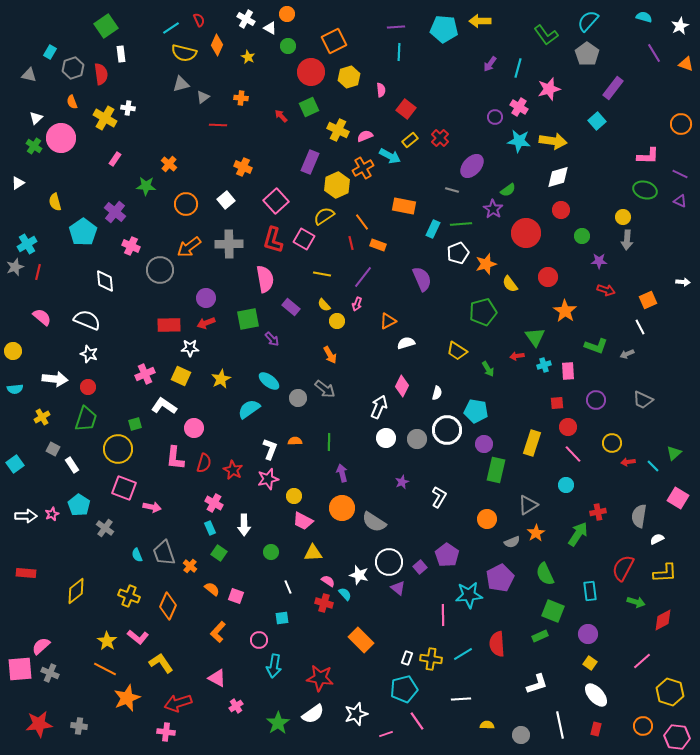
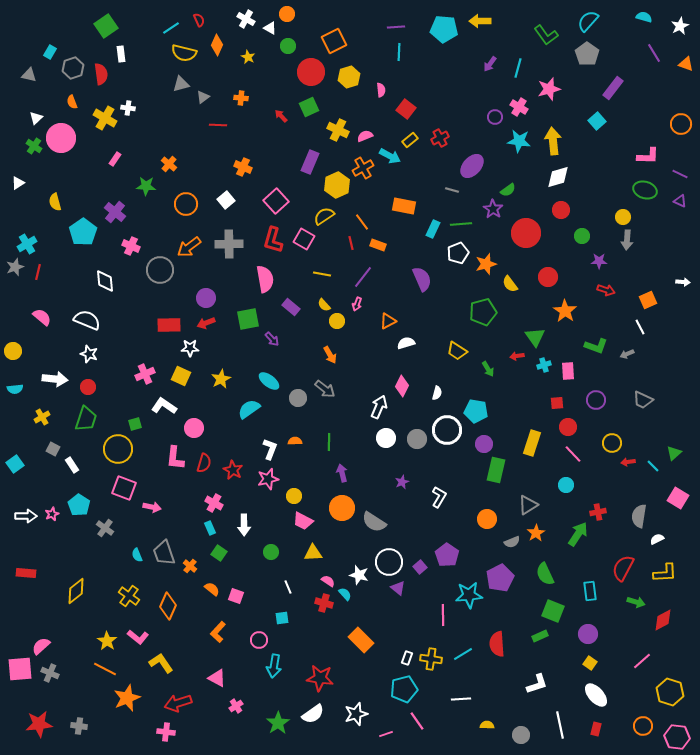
red cross at (440, 138): rotated 18 degrees clockwise
yellow arrow at (553, 141): rotated 104 degrees counterclockwise
yellow cross at (129, 596): rotated 15 degrees clockwise
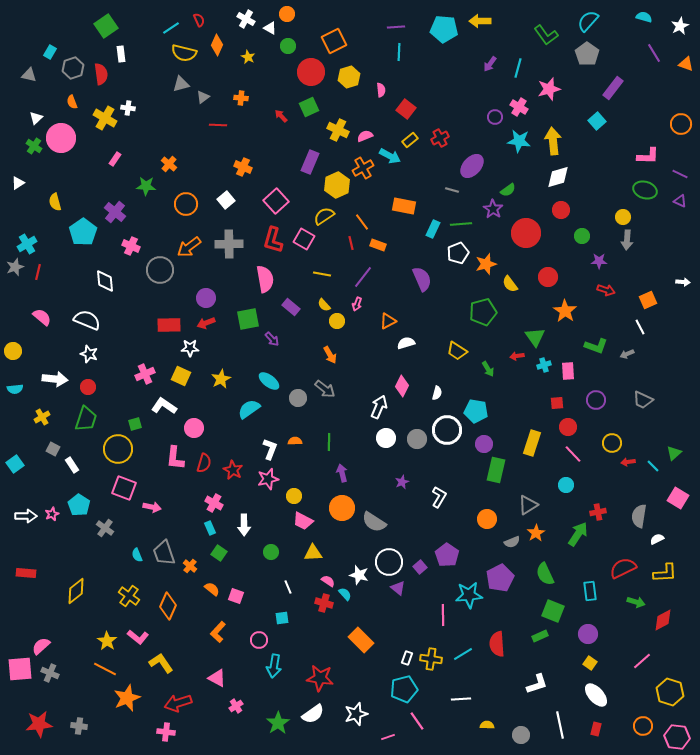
red semicircle at (623, 568): rotated 36 degrees clockwise
pink line at (386, 734): moved 2 px right, 3 px down
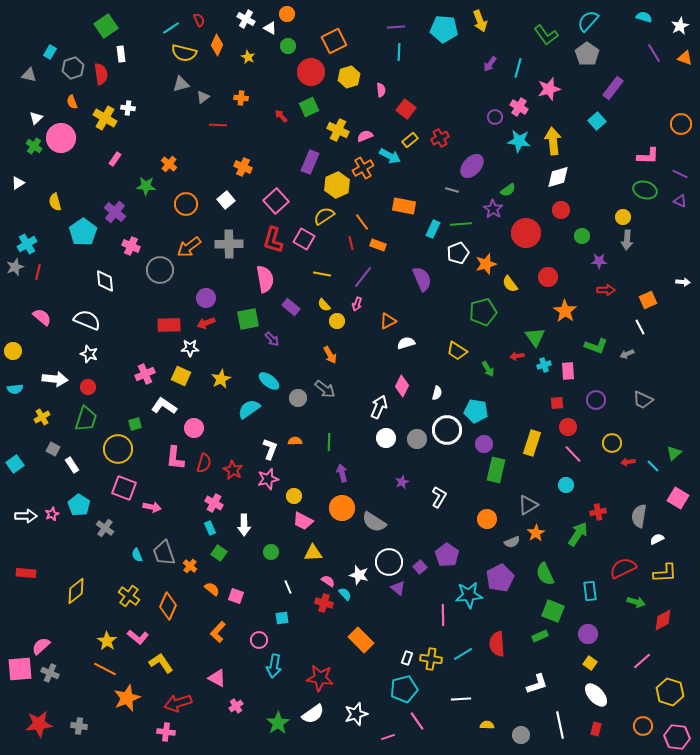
yellow arrow at (480, 21): rotated 110 degrees counterclockwise
orange triangle at (686, 64): moved 1 px left, 6 px up
red arrow at (606, 290): rotated 18 degrees counterclockwise
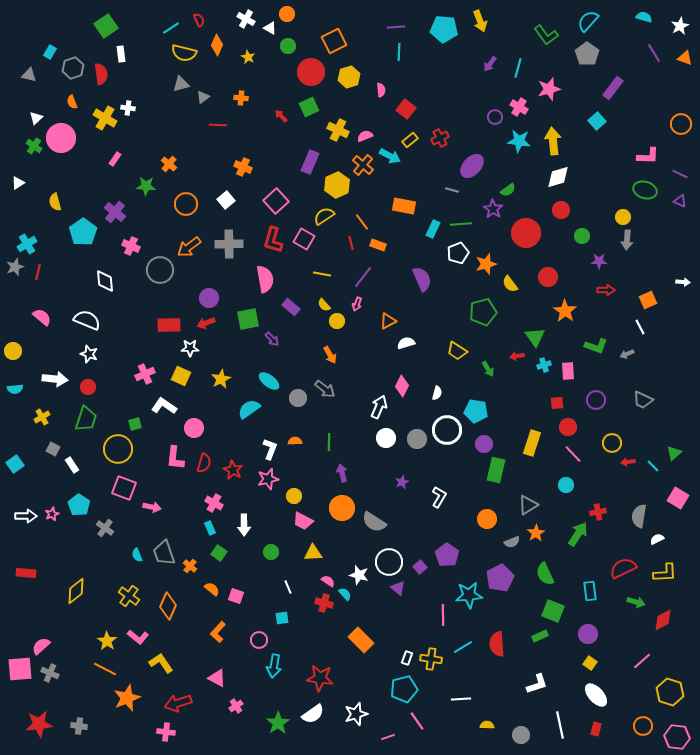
orange cross at (363, 168): moved 3 px up; rotated 20 degrees counterclockwise
purple circle at (206, 298): moved 3 px right
cyan line at (463, 654): moved 7 px up
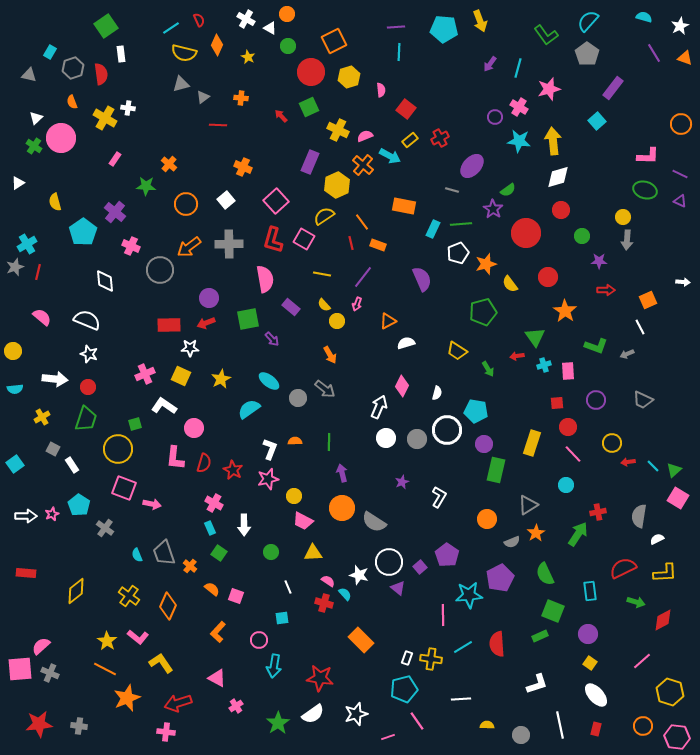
green triangle at (674, 453): moved 17 px down
pink arrow at (152, 507): moved 3 px up
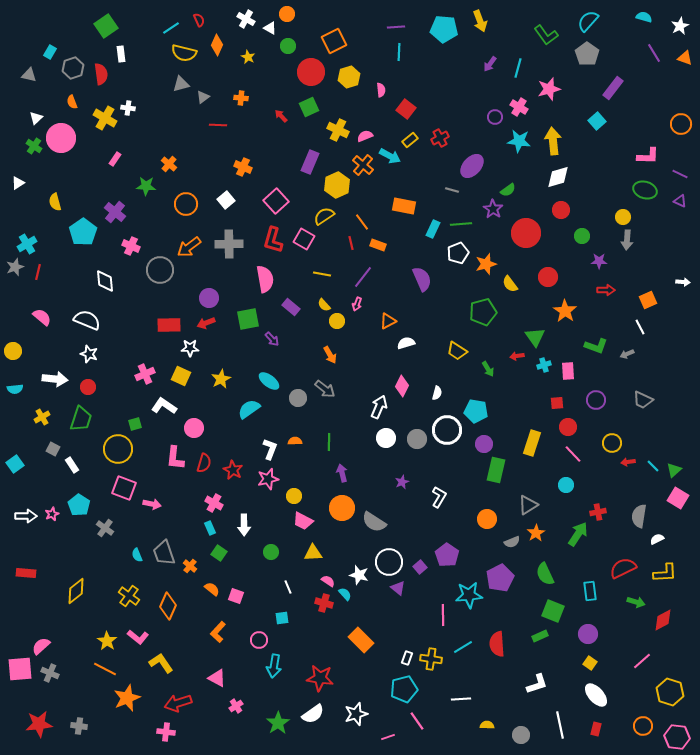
green trapezoid at (86, 419): moved 5 px left
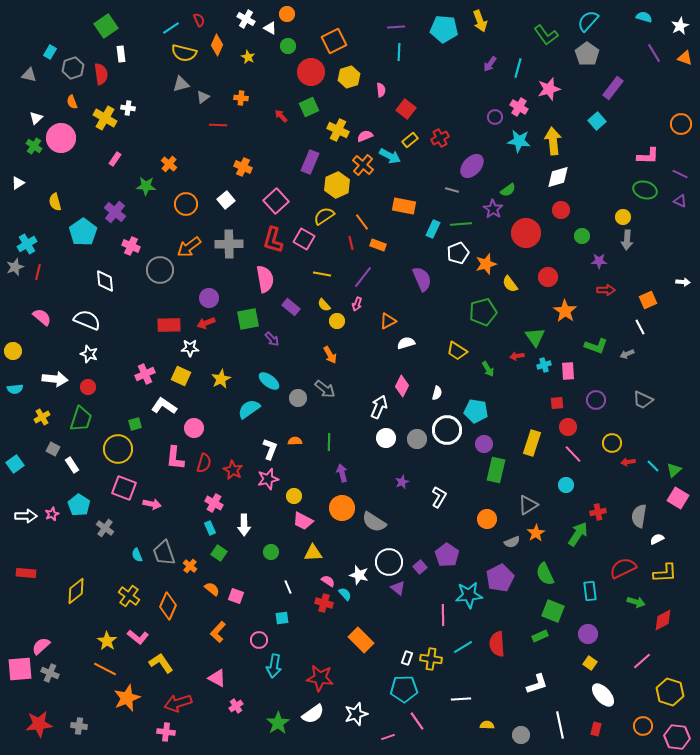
cyan pentagon at (404, 689): rotated 12 degrees clockwise
white ellipse at (596, 695): moved 7 px right
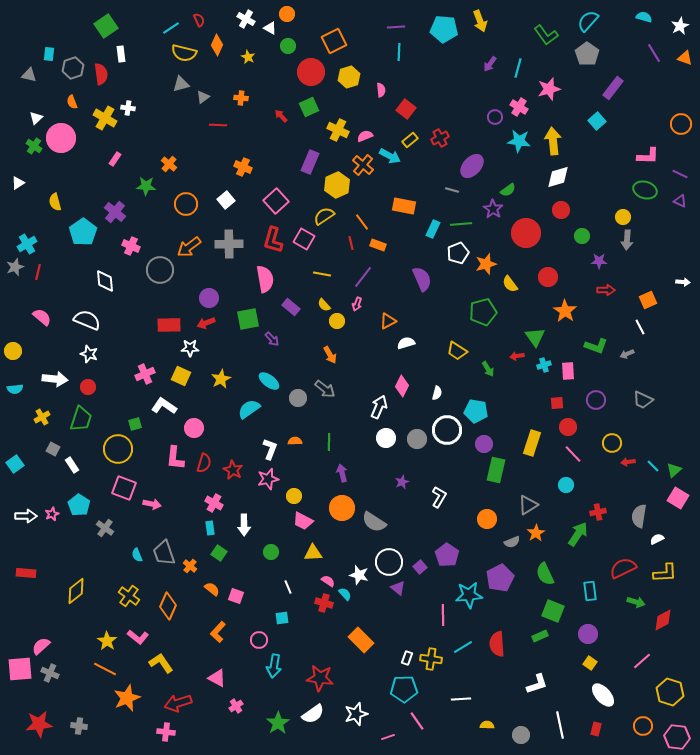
cyan rectangle at (50, 52): moved 1 px left, 2 px down; rotated 24 degrees counterclockwise
cyan rectangle at (210, 528): rotated 16 degrees clockwise
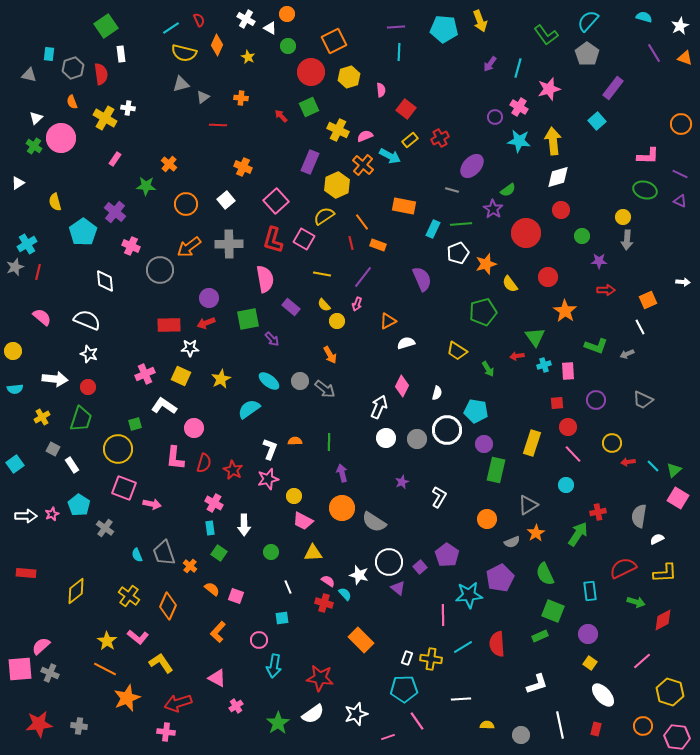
gray circle at (298, 398): moved 2 px right, 17 px up
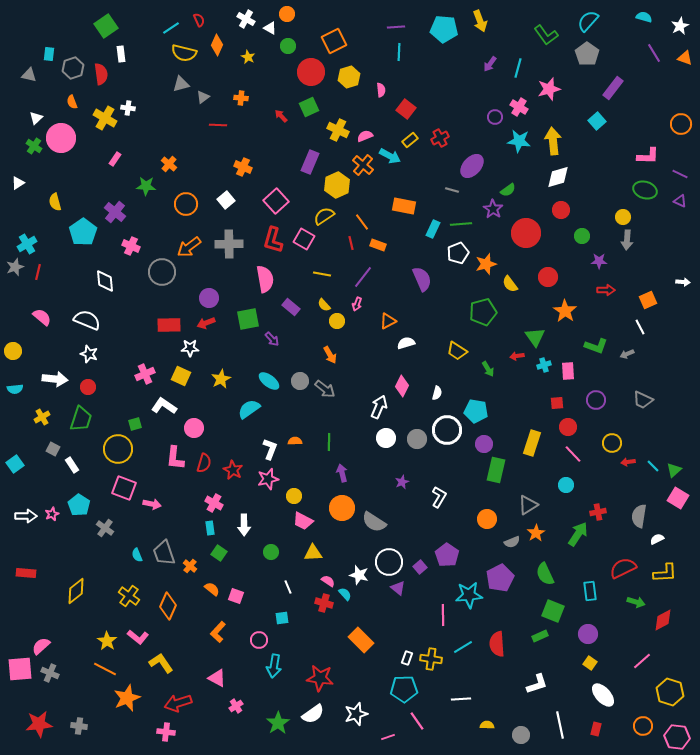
gray circle at (160, 270): moved 2 px right, 2 px down
